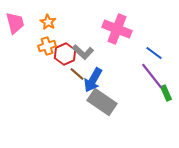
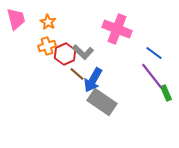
pink trapezoid: moved 1 px right, 4 px up
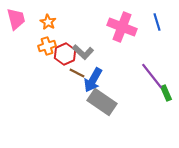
pink cross: moved 5 px right, 2 px up
blue line: moved 3 px right, 31 px up; rotated 36 degrees clockwise
brown line: moved 1 px up; rotated 14 degrees counterclockwise
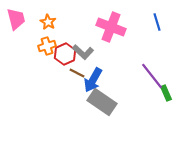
pink cross: moved 11 px left
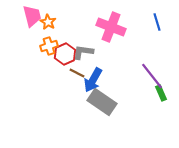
pink trapezoid: moved 16 px right, 3 px up
orange cross: moved 2 px right
gray L-shape: rotated 145 degrees clockwise
green rectangle: moved 5 px left
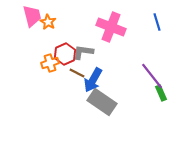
orange cross: moved 1 px right, 17 px down
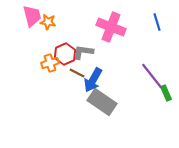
orange star: rotated 21 degrees counterclockwise
green rectangle: moved 5 px right
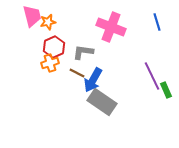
orange star: rotated 21 degrees counterclockwise
red hexagon: moved 11 px left, 7 px up
purple line: rotated 12 degrees clockwise
green rectangle: moved 3 px up
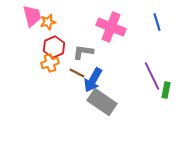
green rectangle: rotated 35 degrees clockwise
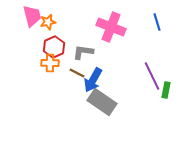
orange cross: rotated 18 degrees clockwise
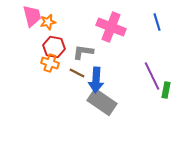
red hexagon: rotated 25 degrees counterclockwise
orange cross: rotated 18 degrees clockwise
blue arrow: moved 3 px right; rotated 25 degrees counterclockwise
